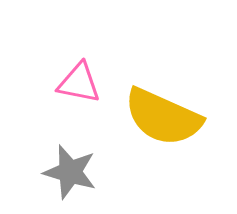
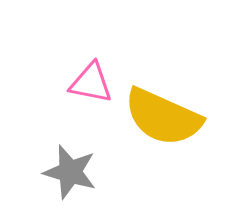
pink triangle: moved 12 px right
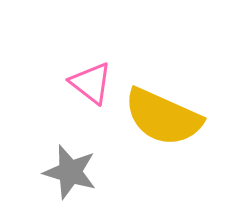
pink triangle: rotated 27 degrees clockwise
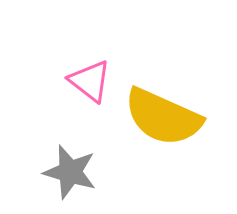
pink triangle: moved 1 px left, 2 px up
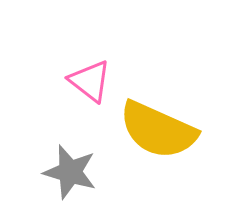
yellow semicircle: moved 5 px left, 13 px down
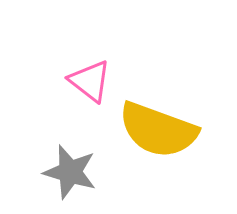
yellow semicircle: rotated 4 degrees counterclockwise
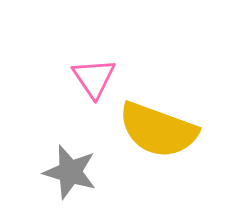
pink triangle: moved 4 px right, 3 px up; rotated 18 degrees clockwise
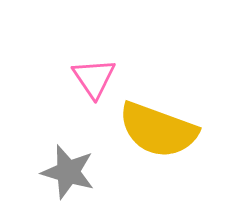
gray star: moved 2 px left
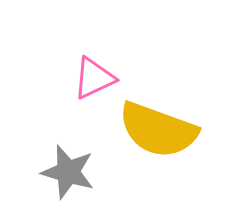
pink triangle: rotated 39 degrees clockwise
